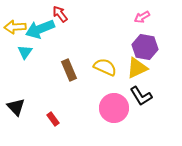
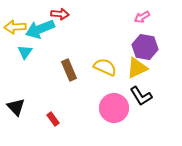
red arrow: rotated 132 degrees clockwise
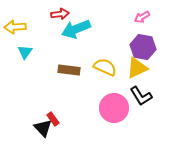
red arrow: rotated 12 degrees counterclockwise
cyan arrow: moved 36 px right
purple hexagon: moved 2 px left
brown rectangle: rotated 60 degrees counterclockwise
black triangle: moved 27 px right, 21 px down
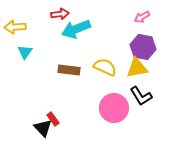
yellow triangle: rotated 15 degrees clockwise
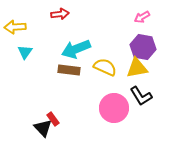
cyan arrow: moved 20 px down
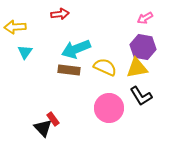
pink arrow: moved 3 px right, 1 px down
pink circle: moved 5 px left
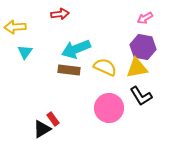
black triangle: moved 1 px left, 1 px down; rotated 42 degrees clockwise
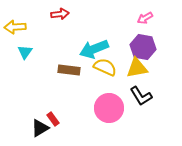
cyan arrow: moved 18 px right
black triangle: moved 2 px left, 1 px up
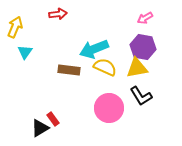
red arrow: moved 2 px left
yellow arrow: rotated 115 degrees clockwise
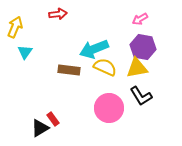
pink arrow: moved 5 px left, 1 px down
